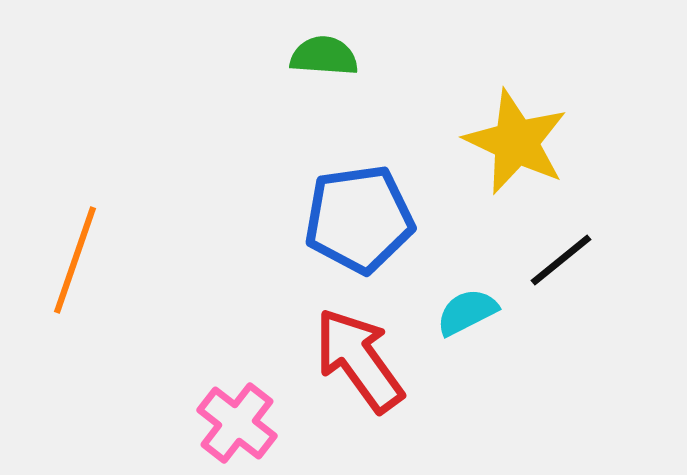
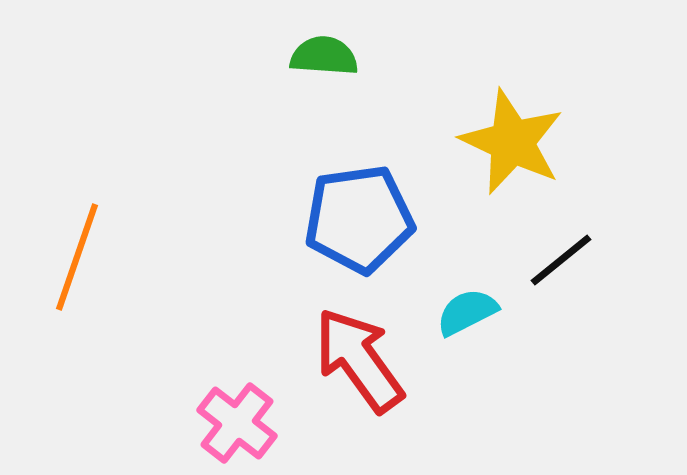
yellow star: moved 4 px left
orange line: moved 2 px right, 3 px up
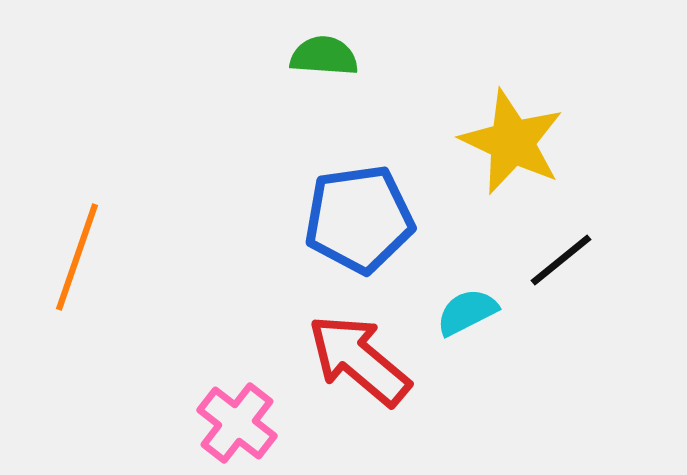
red arrow: rotated 14 degrees counterclockwise
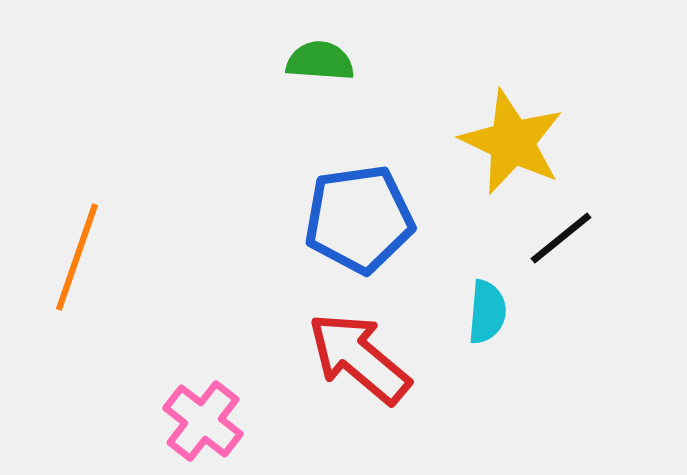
green semicircle: moved 4 px left, 5 px down
black line: moved 22 px up
cyan semicircle: moved 20 px right; rotated 122 degrees clockwise
red arrow: moved 2 px up
pink cross: moved 34 px left, 2 px up
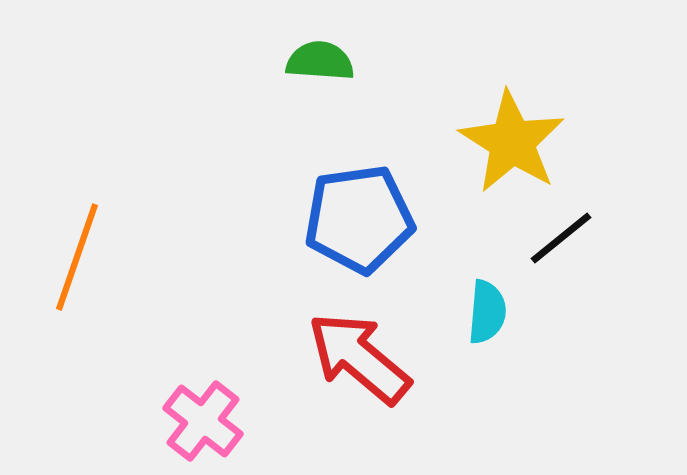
yellow star: rotated 7 degrees clockwise
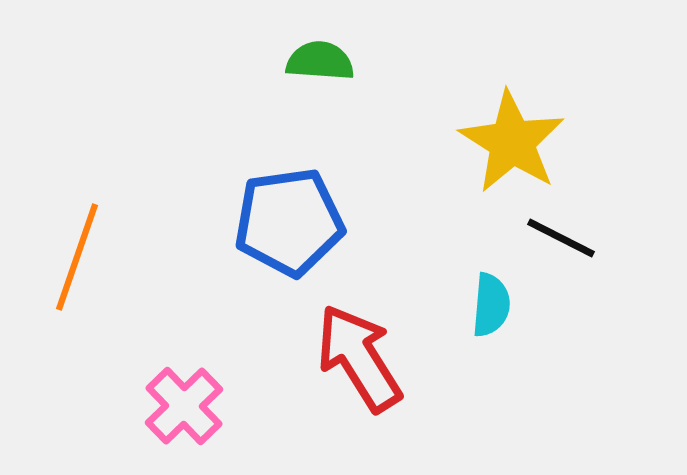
blue pentagon: moved 70 px left, 3 px down
black line: rotated 66 degrees clockwise
cyan semicircle: moved 4 px right, 7 px up
red arrow: rotated 18 degrees clockwise
pink cross: moved 19 px left, 15 px up; rotated 8 degrees clockwise
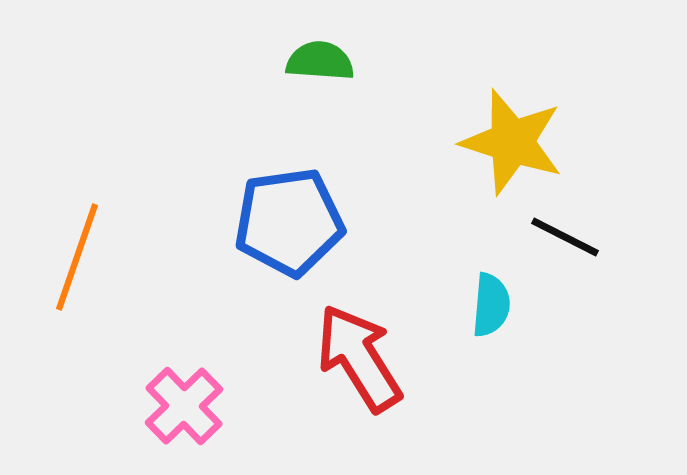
yellow star: rotated 14 degrees counterclockwise
black line: moved 4 px right, 1 px up
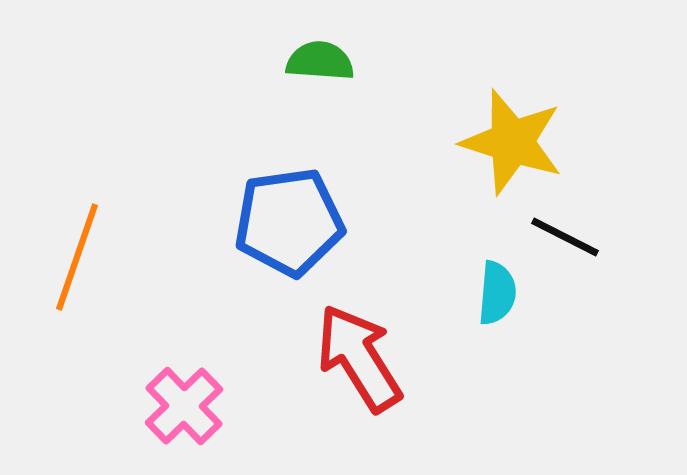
cyan semicircle: moved 6 px right, 12 px up
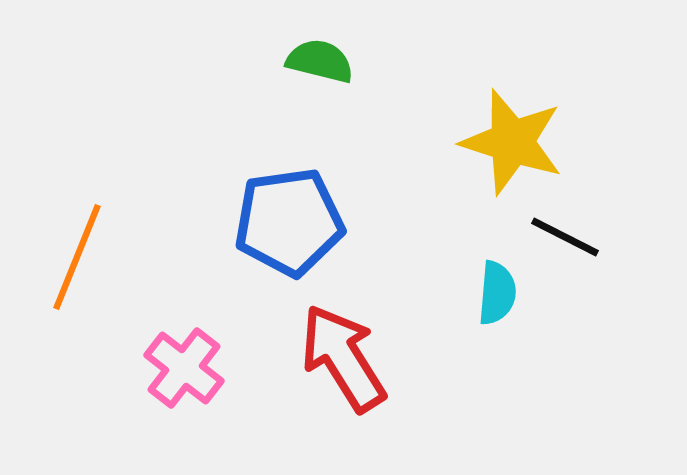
green semicircle: rotated 10 degrees clockwise
orange line: rotated 3 degrees clockwise
red arrow: moved 16 px left
pink cross: moved 38 px up; rotated 8 degrees counterclockwise
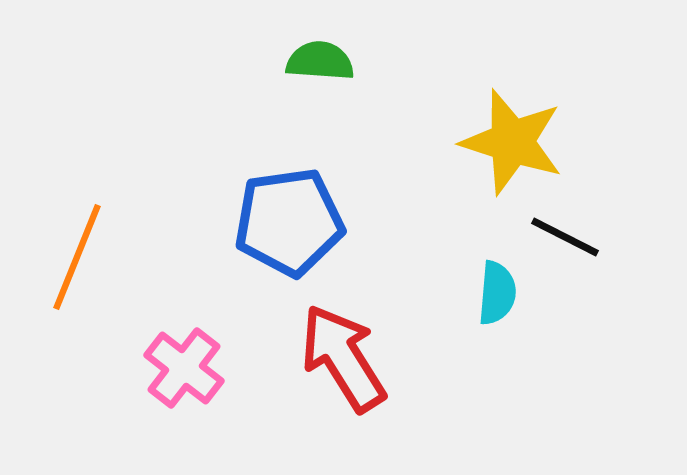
green semicircle: rotated 10 degrees counterclockwise
